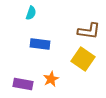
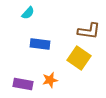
cyan semicircle: moved 3 px left; rotated 24 degrees clockwise
yellow square: moved 4 px left, 1 px up
orange star: moved 1 px left, 1 px down; rotated 14 degrees clockwise
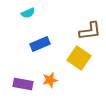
cyan semicircle: rotated 24 degrees clockwise
brown L-shape: moved 1 px right; rotated 15 degrees counterclockwise
blue rectangle: rotated 30 degrees counterclockwise
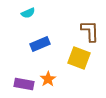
brown L-shape: rotated 85 degrees counterclockwise
yellow square: rotated 15 degrees counterclockwise
orange star: moved 2 px left, 1 px up; rotated 21 degrees counterclockwise
purple rectangle: moved 1 px right
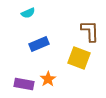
blue rectangle: moved 1 px left
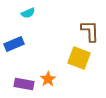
blue rectangle: moved 25 px left
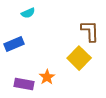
yellow square: rotated 25 degrees clockwise
orange star: moved 1 px left, 2 px up
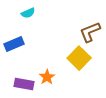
brown L-shape: moved 1 px down; rotated 110 degrees counterclockwise
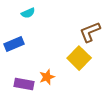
orange star: rotated 14 degrees clockwise
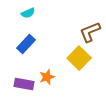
blue rectangle: moved 12 px right; rotated 24 degrees counterclockwise
